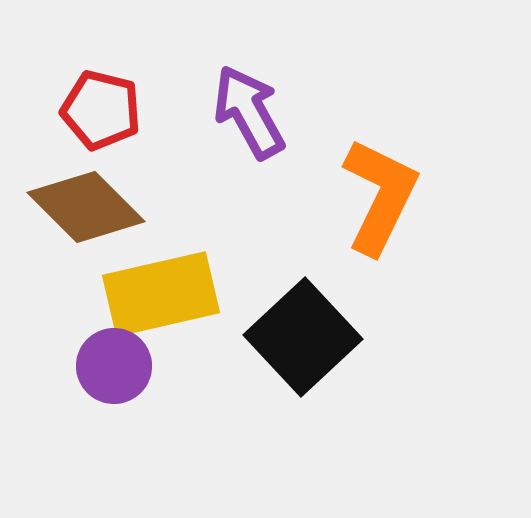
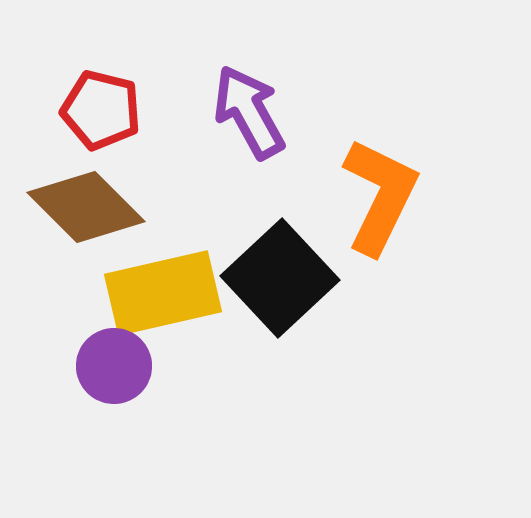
yellow rectangle: moved 2 px right, 1 px up
black square: moved 23 px left, 59 px up
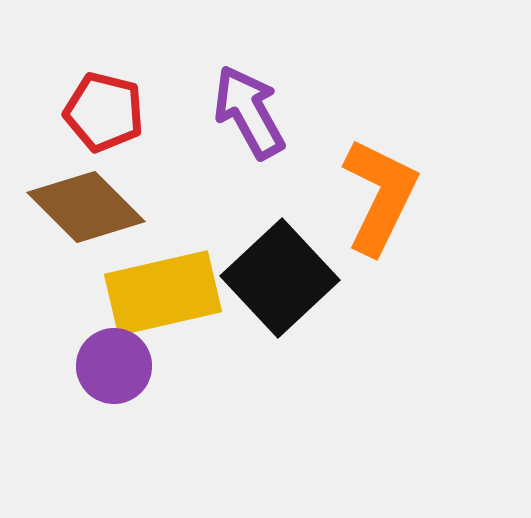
red pentagon: moved 3 px right, 2 px down
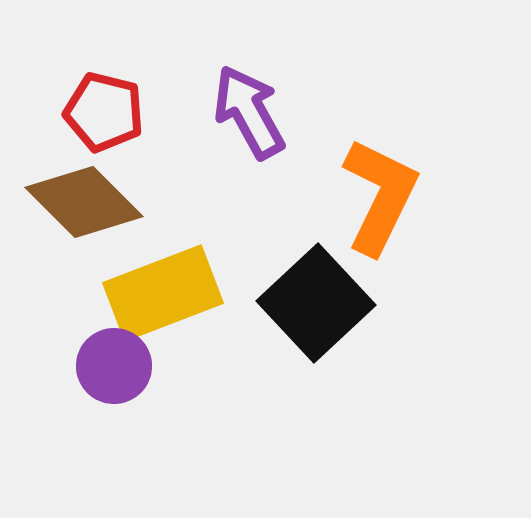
brown diamond: moved 2 px left, 5 px up
black square: moved 36 px right, 25 px down
yellow rectangle: rotated 8 degrees counterclockwise
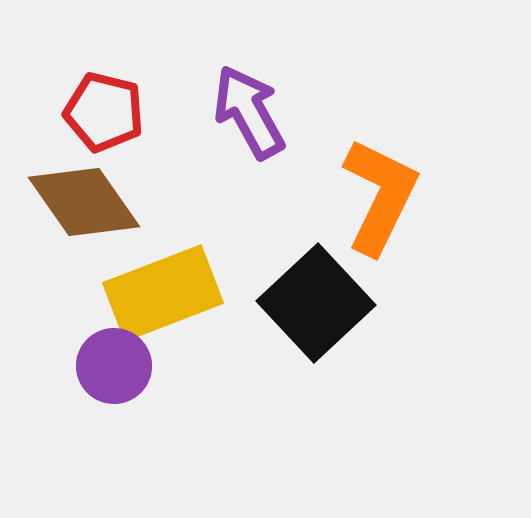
brown diamond: rotated 10 degrees clockwise
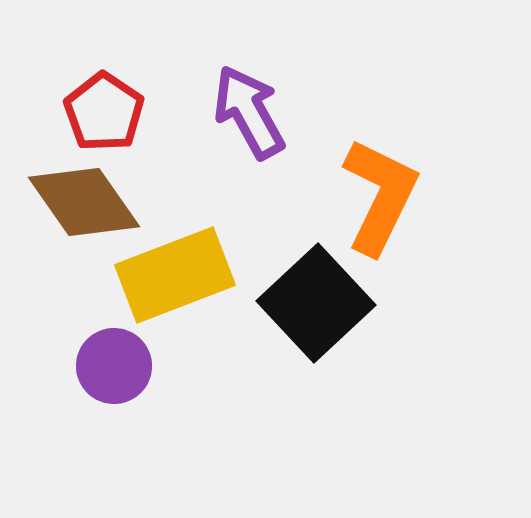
red pentagon: rotated 20 degrees clockwise
yellow rectangle: moved 12 px right, 18 px up
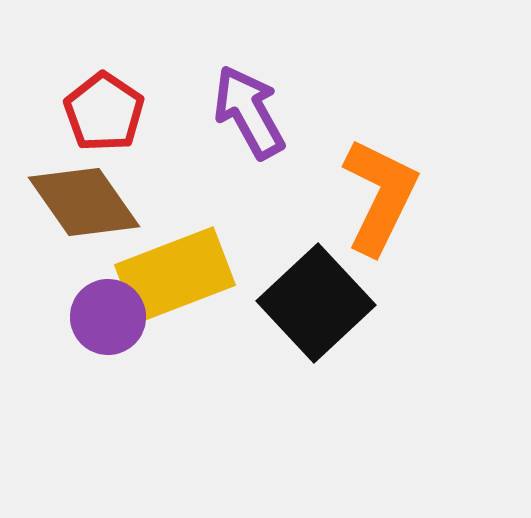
purple circle: moved 6 px left, 49 px up
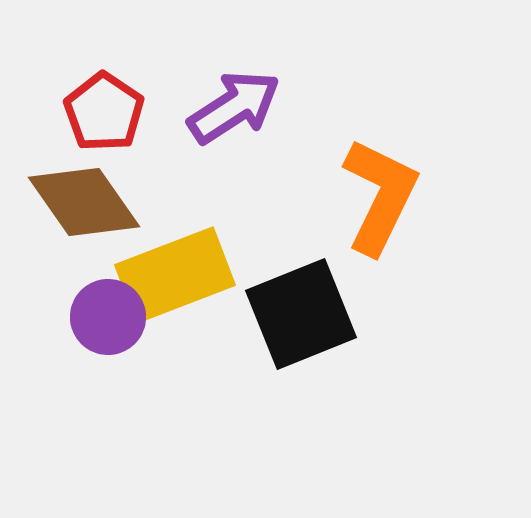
purple arrow: moved 15 px left, 5 px up; rotated 86 degrees clockwise
black square: moved 15 px left, 11 px down; rotated 21 degrees clockwise
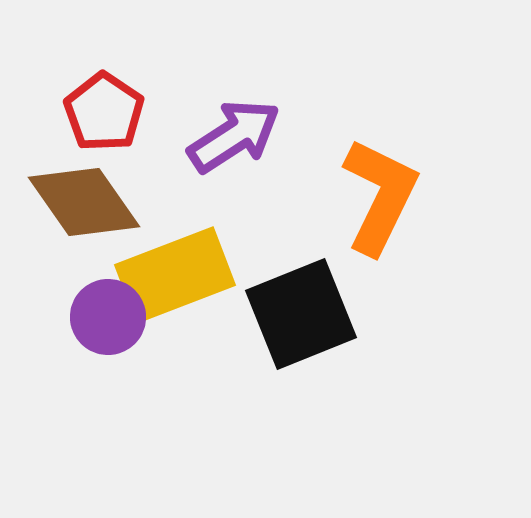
purple arrow: moved 29 px down
